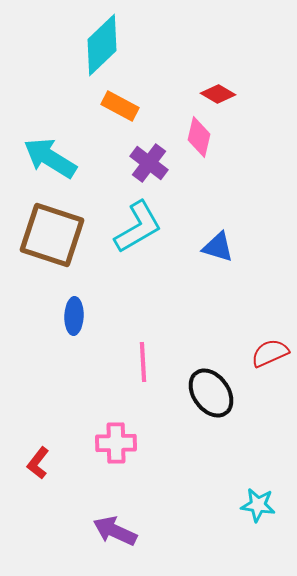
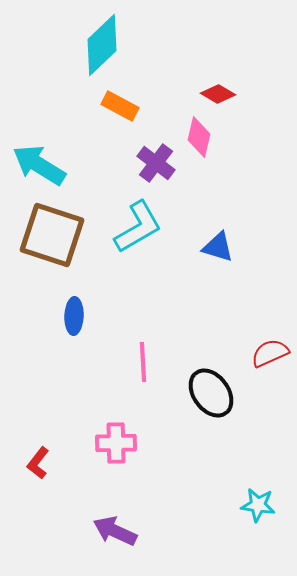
cyan arrow: moved 11 px left, 7 px down
purple cross: moved 7 px right
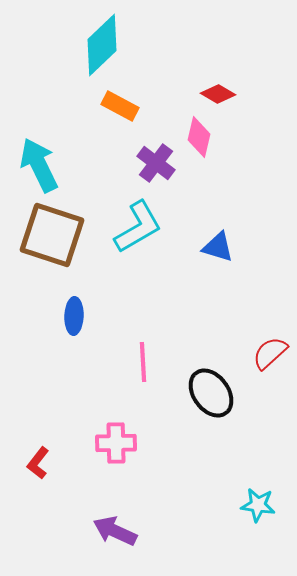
cyan arrow: rotated 32 degrees clockwise
red semicircle: rotated 18 degrees counterclockwise
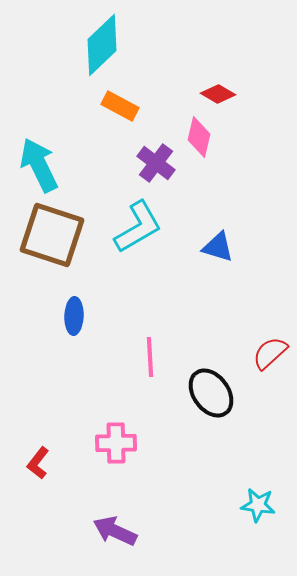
pink line: moved 7 px right, 5 px up
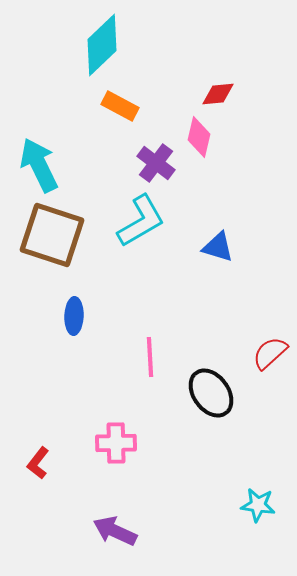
red diamond: rotated 36 degrees counterclockwise
cyan L-shape: moved 3 px right, 6 px up
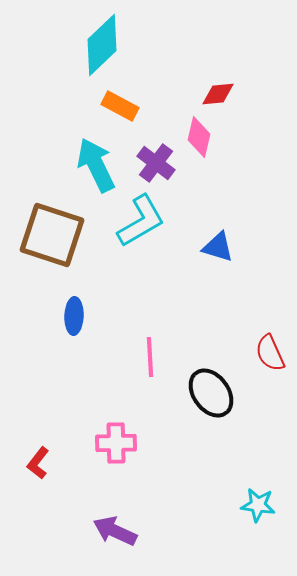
cyan arrow: moved 57 px right
red semicircle: rotated 72 degrees counterclockwise
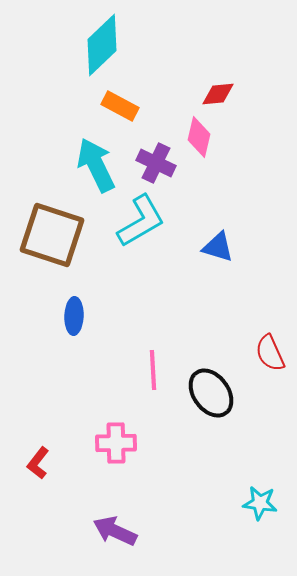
purple cross: rotated 12 degrees counterclockwise
pink line: moved 3 px right, 13 px down
cyan star: moved 2 px right, 2 px up
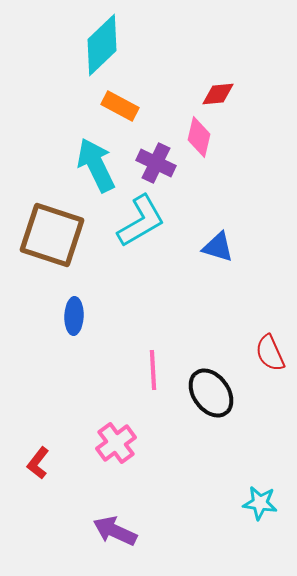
pink cross: rotated 36 degrees counterclockwise
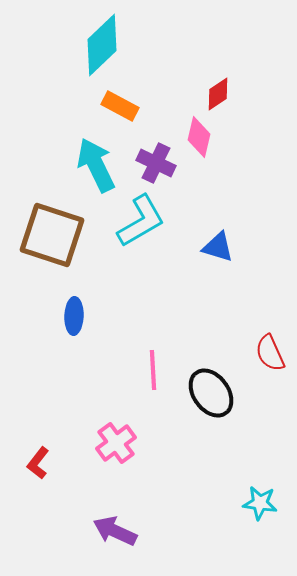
red diamond: rotated 28 degrees counterclockwise
